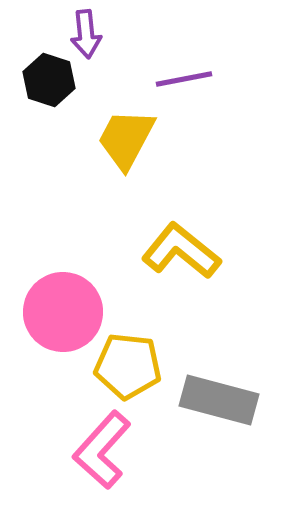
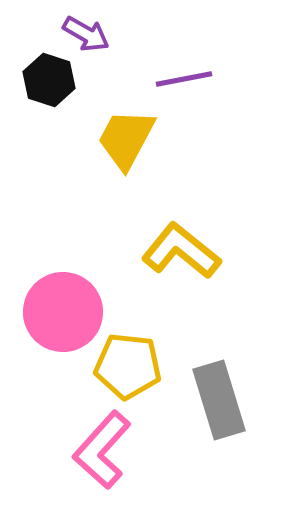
purple arrow: rotated 54 degrees counterclockwise
gray rectangle: rotated 58 degrees clockwise
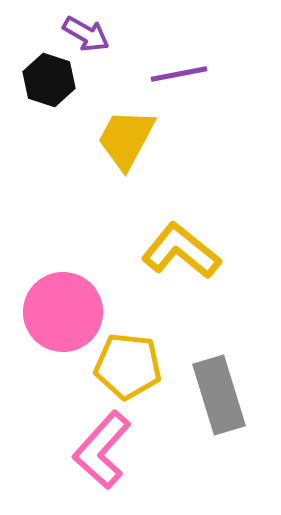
purple line: moved 5 px left, 5 px up
gray rectangle: moved 5 px up
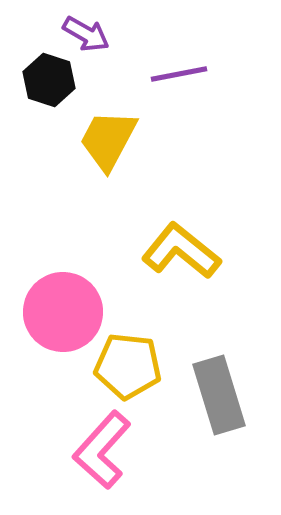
yellow trapezoid: moved 18 px left, 1 px down
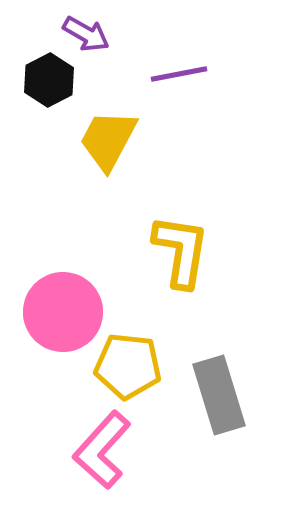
black hexagon: rotated 15 degrees clockwise
yellow L-shape: rotated 60 degrees clockwise
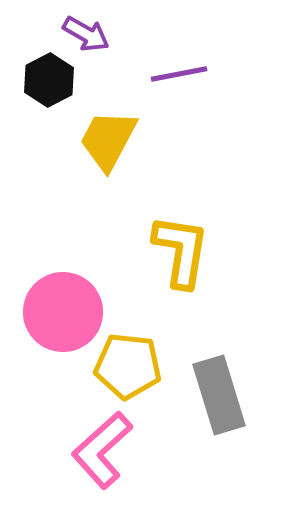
pink L-shape: rotated 6 degrees clockwise
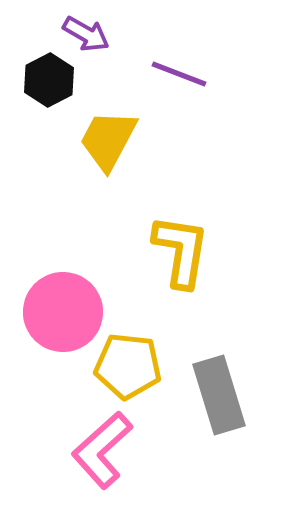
purple line: rotated 32 degrees clockwise
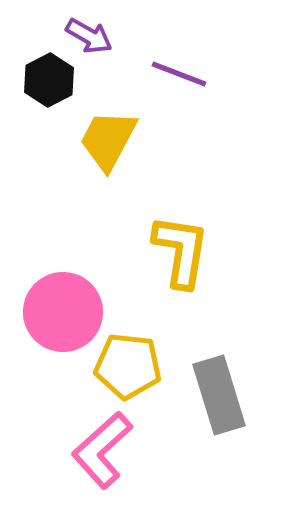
purple arrow: moved 3 px right, 2 px down
